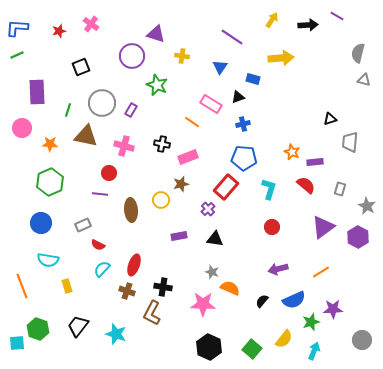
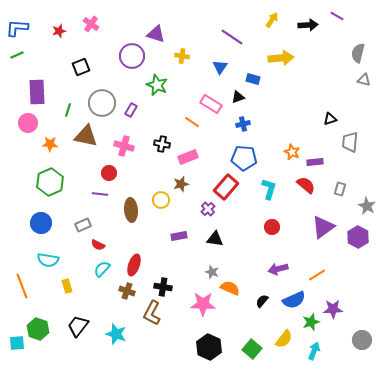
pink circle at (22, 128): moved 6 px right, 5 px up
orange line at (321, 272): moved 4 px left, 3 px down
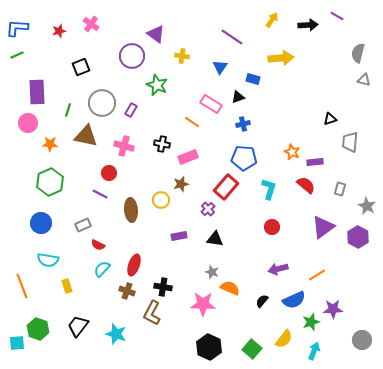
purple triangle at (156, 34): rotated 18 degrees clockwise
purple line at (100, 194): rotated 21 degrees clockwise
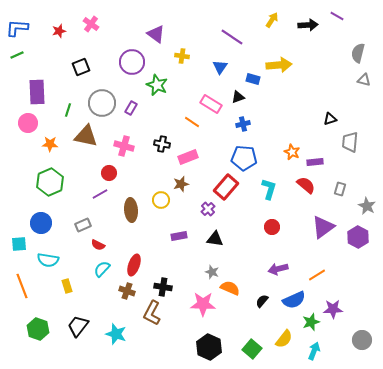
purple circle at (132, 56): moved 6 px down
yellow arrow at (281, 58): moved 2 px left, 7 px down
purple rectangle at (131, 110): moved 2 px up
purple line at (100, 194): rotated 56 degrees counterclockwise
cyan square at (17, 343): moved 2 px right, 99 px up
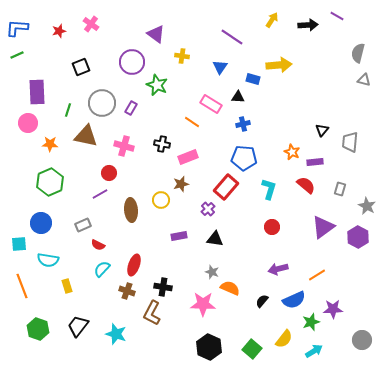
black triangle at (238, 97): rotated 24 degrees clockwise
black triangle at (330, 119): moved 8 px left, 11 px down; rotated 32 degrees counterclockwise
cyan arrow at (314, 351): rotated 36 degrees clockwise
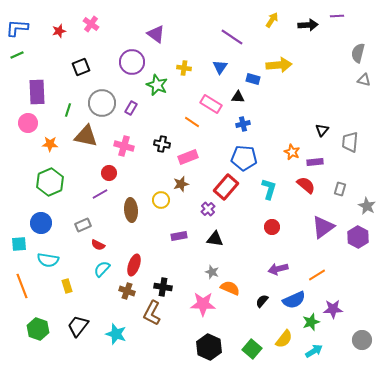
purple line at (337, 16): rotated 32 degrees counterclockwise
yellow cross at (182, 56): moved 2 px right, 12 px down
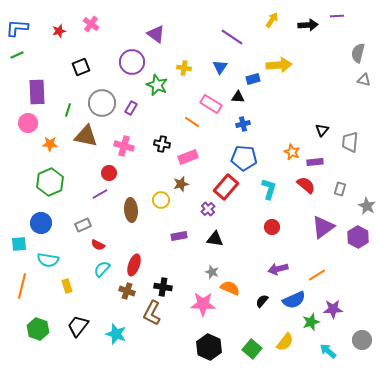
blue rectangle at (253, 79): rotated 32 degrees counterclockwise
orange line at (22, 286): rotated 35 degrees clockwise
yellow semicircle at (284, 339): moved 1 px right, 3 px down
cyan arrow at (314, 351): moved 14 px right; rotated 108 degrees counterclockwise
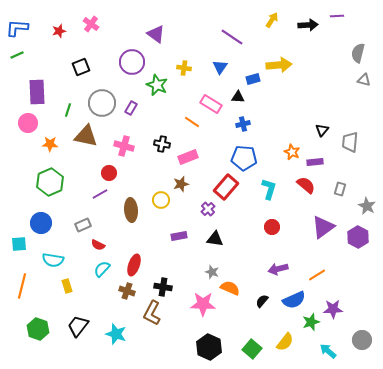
cyan semicircle at (48, 260): moved 5 px right
